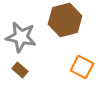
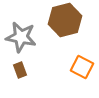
brown rectangle: rotated 28 degrees clockwise
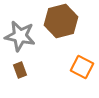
brown hexagon: moved 4 px left, 1 px down
gray star: moved 1 px left, 1 px up
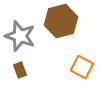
gray star: rotated 8 degrees clockwise
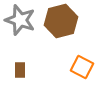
gray star: moved 16 px up
brown rectangle: rotated 21 degrees clockwise
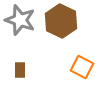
brown hexagon: rotated 20 degrees counterclockwise
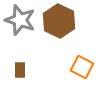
brown hexagon: moved 2 px left
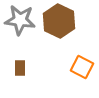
gray star: rotated 12 degrees counterclockwise
brown rectangle: moved 2 px up
